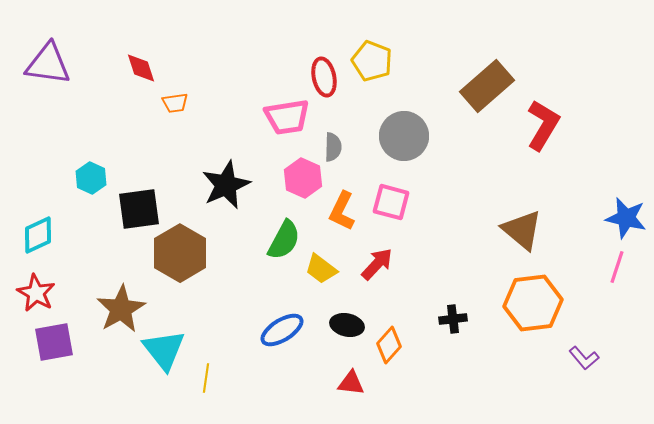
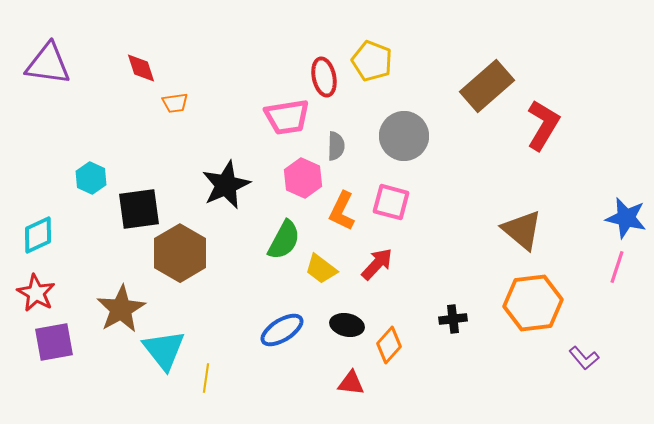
gray semicircle: moved 3 px right, 1 px up
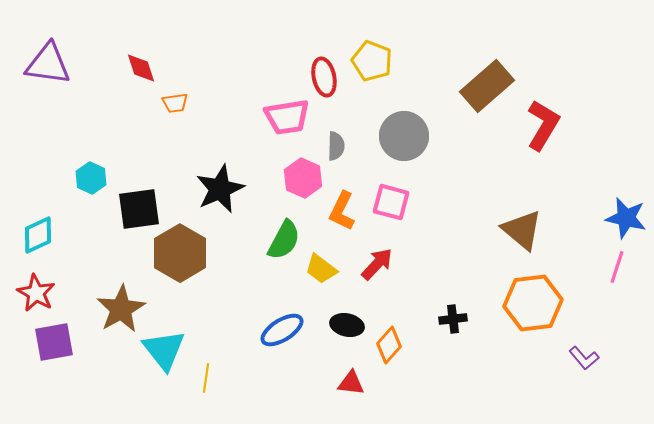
black star: moved 6 px left, 4 px down
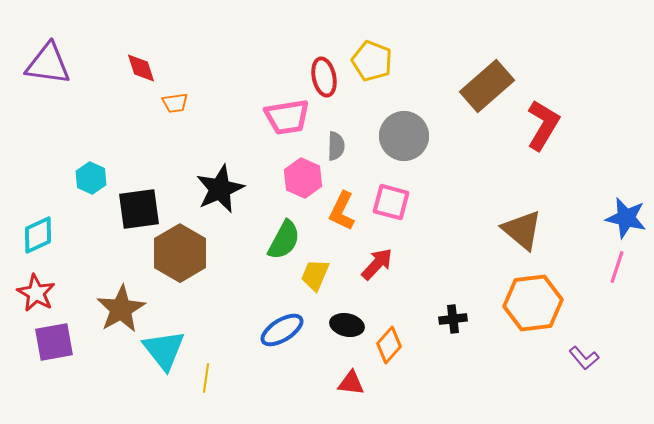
yellow trapezoid: moved 6 px left, 6 px down; rotated 76 degrees clockwise
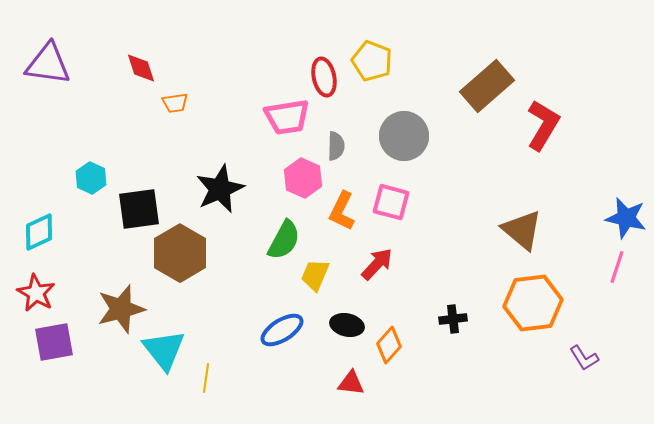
cyan diamond: moved 1 px right, 3 px up
brown star: rotated 15 degrees clockwise
purple L-shape: rotated 8 degrees clockwise
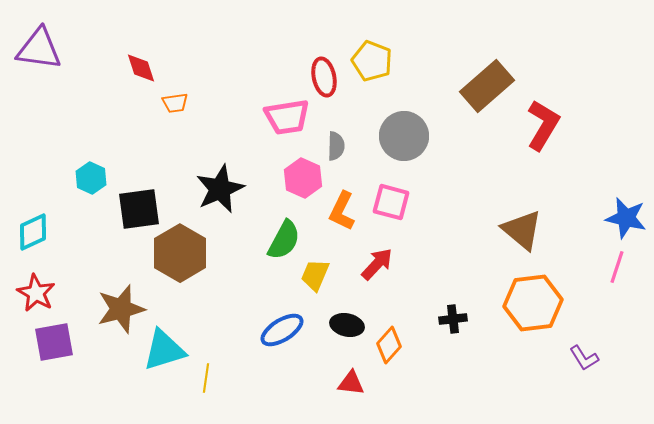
purple triangle: moved 9 px left, 15 px up
cyan diamond: moved 6 px left
cyan triangle: rotated 51 degrees clockwise
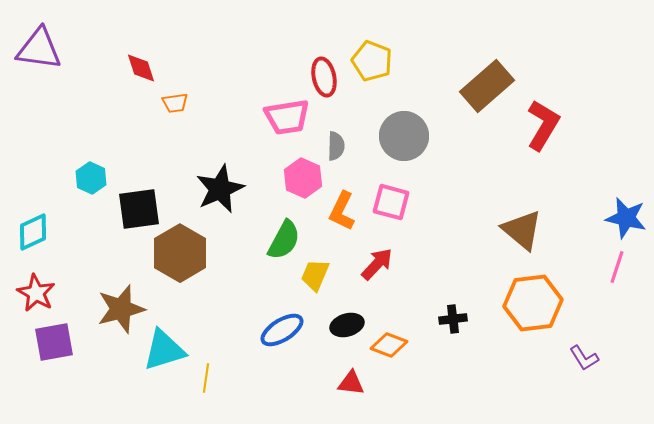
black ellipse: rotated 28 degrees counterclockwise
orange diamond: rotated 69 degrees clockwise
